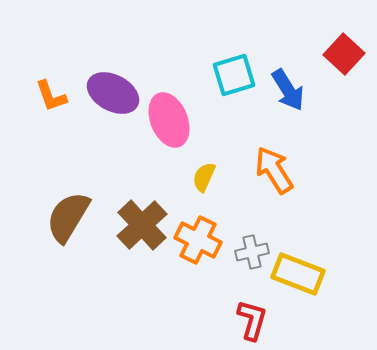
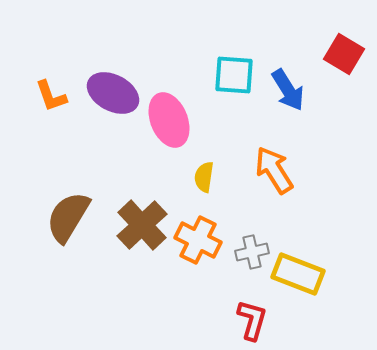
red square: rotated 12 degrees counterclockwise
cyan square: rotated 21 degrees clockwise
yellow semicircle: rotated 16 degrees counterclockwise
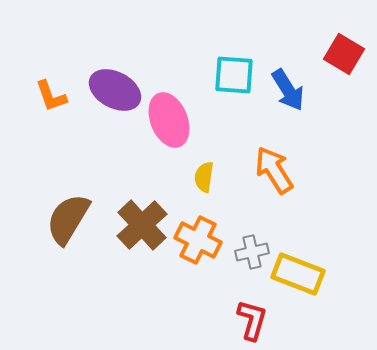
purple ellipse: moved 2 px right, 3 px up
brown semicircle: moved 2 px down
